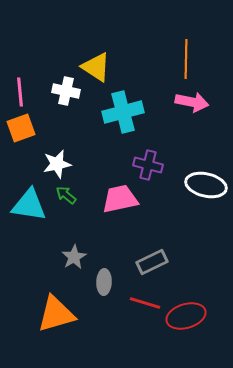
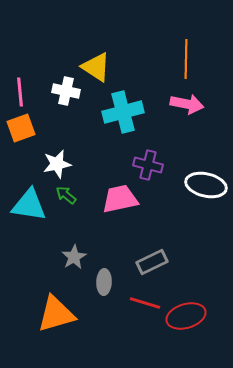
pink arrow: moved 5 px left, 2 px down
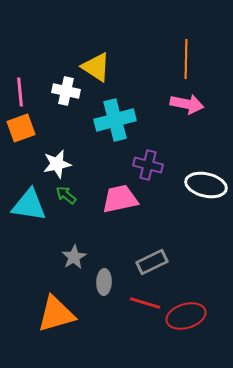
cyan cross: moved 8 px left, 8 px down
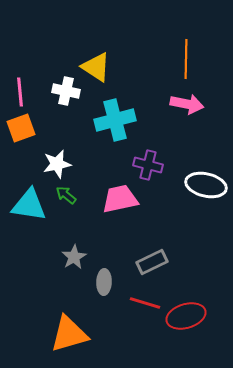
orange triangle: moved 13 px right, 20 px down
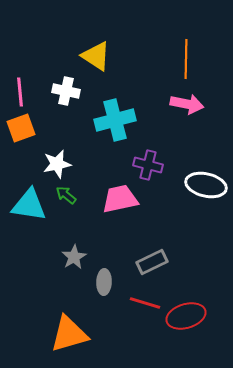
yellow triangle: moved 11 px up
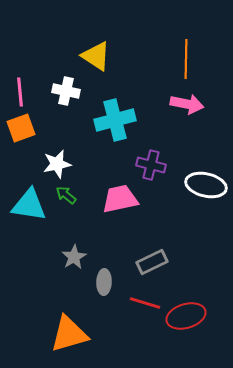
purple cross: moved 3 px right
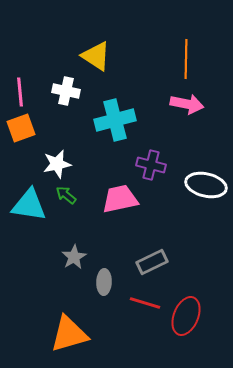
red ellipse: rotated 51 degrees counterclockwise
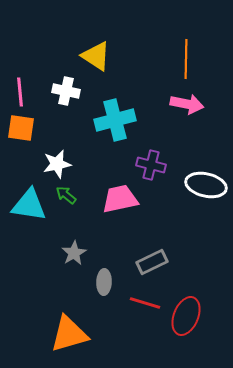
orange square: rotated 28 degrees clockwise
gray star: moved 4 px up
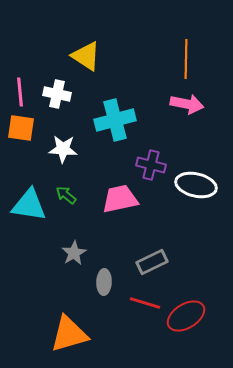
yellow triangle: moved 10 px left
white cross: moved 9 px left, 3 px down
white star: moved 6 px right, 15 px up; rotated 16 degrees clockwise
white ellipse: moved 10 px left
red ellipse: rotated 36 degrees clockwise
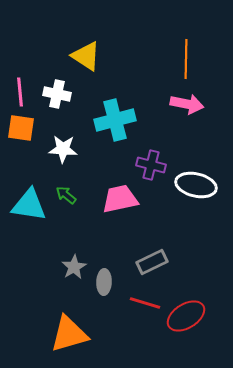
gray star: moved 14 px down
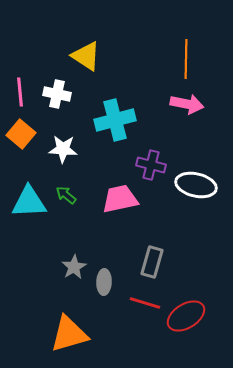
orange square: moved 6 px down; rotated 32 degrees clockwise
cyan triangle: moved 3 px up; rotated 12 degrees counterclockwise
gray rectangle: rotated 48 degrees counterclockwise
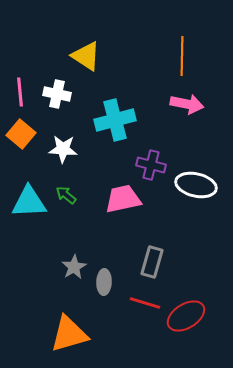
orange line: moved 4 px left, 3 px up
pink trapezoid: moved 3 px right
